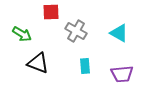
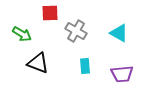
red square: moved 1 px left, 1 px down
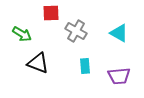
red square: moved 1 px right
purple trapezoid: moved 3 px left, 2 px down
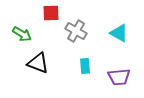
purple trapezoid: moved 1 px down
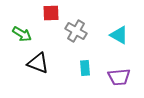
cyan triangle: moved 2 px down
cyan rectangle: moved 2 px down
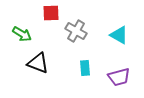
purple trapezoid: rotated 10 degrees counterclockwise
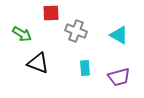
gray cross: rotated 10 degrees counterclockwise
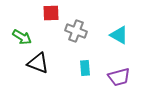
green arrow: moved 3 px down
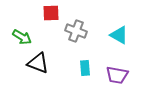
purple trapezoid: moved 2 px left, 2 px up; rotated 25 degrees clockwise
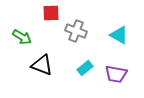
black triangle: moved 4 px right, 2 px down
cyan rectangle: rotated 56 degrees clockwise
purple trapezoid: moved 1 px left, 1 px up
